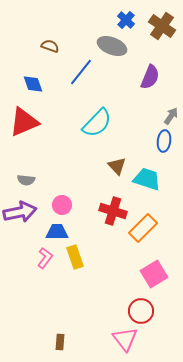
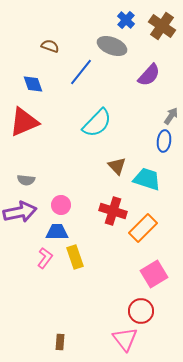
purple semicircle: moved 1 px left, 2 px up; rotated 20 degrees clockwise
pink circle: moved 1 px left
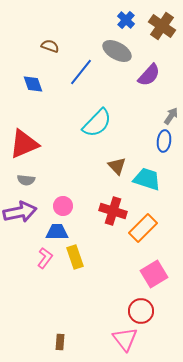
gray ellipse: moved 5 px right, 5 px down; rotated 8 degrees clockwise
red triangle: moved 22 px down
pink circle: moved 2 px right, 1 px down
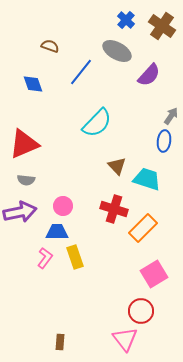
red cross: moved 1 px right, 2 px up
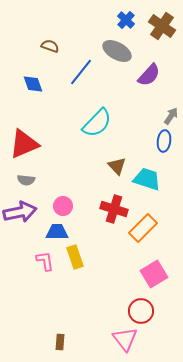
pink L-shape: moved 3 px down; rotated 45 degrees counterclockwise
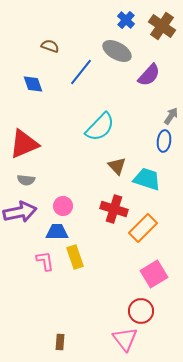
cyan semicircle: moved 3 px right, 4 px down
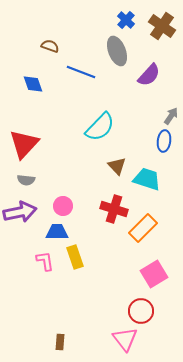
gray ellipse: rotated 40 degrees clockwise
blue line: rotated 72 degrees clockwise
red triangle: rotated 24 degrees counterclockwise
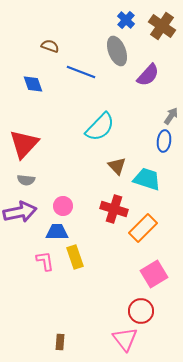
purple semicircle: moved 1 px left
